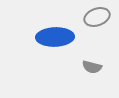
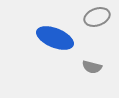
blue ellipse: moved 1 px down; rotated 24 degrees clockwise
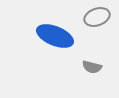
blue ellipse: moved 2 px up
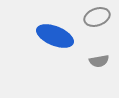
gray semicircle: moved 7 px right, 6 px up; rotated 24 degrees counterclockwise
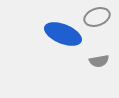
blue ellipse: moved 8 px right, 2 px up
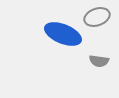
gray semicircle: rotated 18 degrees clockwise
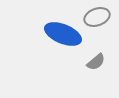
gray semicircle: moved 3 px left, 1 px down; rotated 48 degrees counterclockwise
